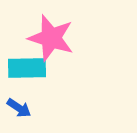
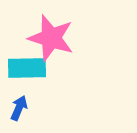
blue arrow: rotated 100 degrees counterclockwise
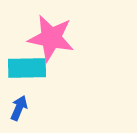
pink star: rotated 6 degrees counterclockwise
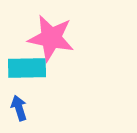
blue arrow: rotated 40 degrees counterclockwise
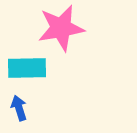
pink star: moved 10 px right, 10 px up; rotated 21 degrees counterclockwise
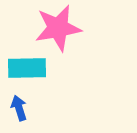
pink star: moved 3 px left
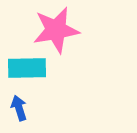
pink star: moved 2 px left, 2 px down
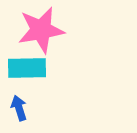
pink star: moved 15 px left
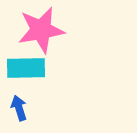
cyan rectangle: moved 1 px left
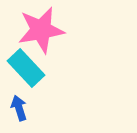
cyan rectangle: rotated 48 degrees clockwise
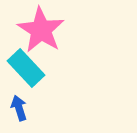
pink star: rotated 30 degrees counterclockwise
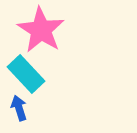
cyan rectangle: moved 6 px down
